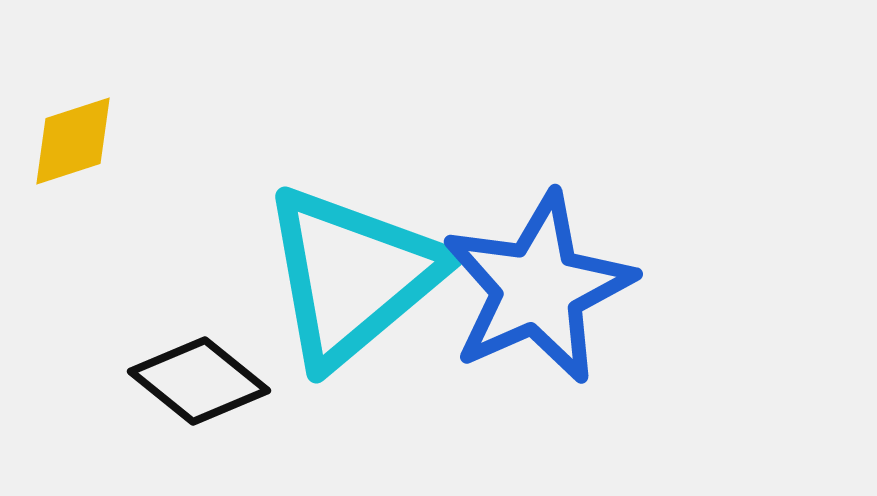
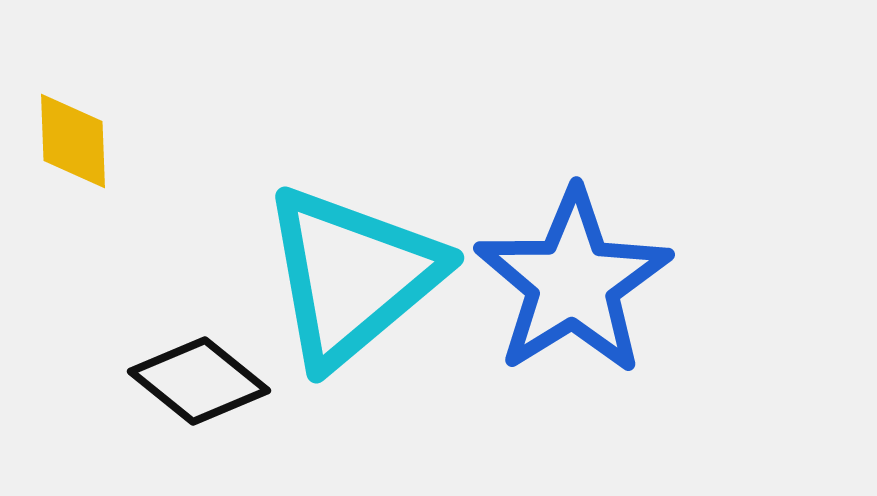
yellow diamond: rotated 74 degrees counterclockwise
blue star: moved 35 px right, 6 px up; rotated 8 degrees counterclockwise
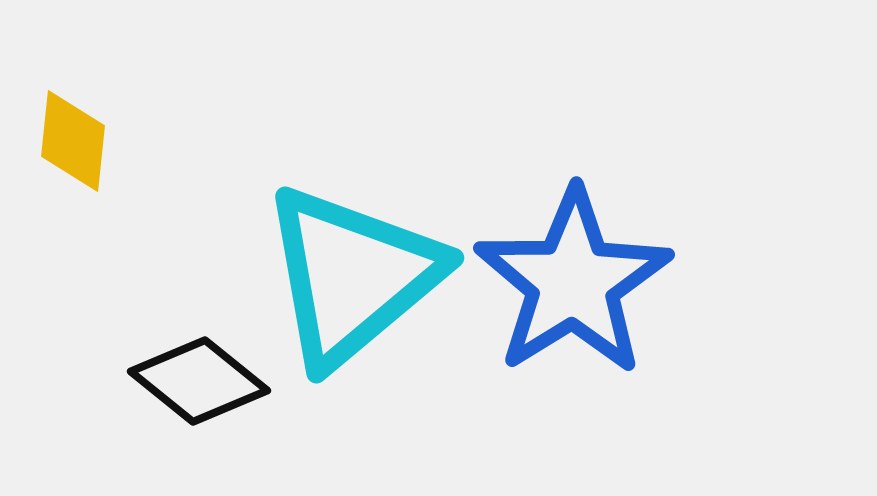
yellow diamond: rotated 8 degrees clockwise
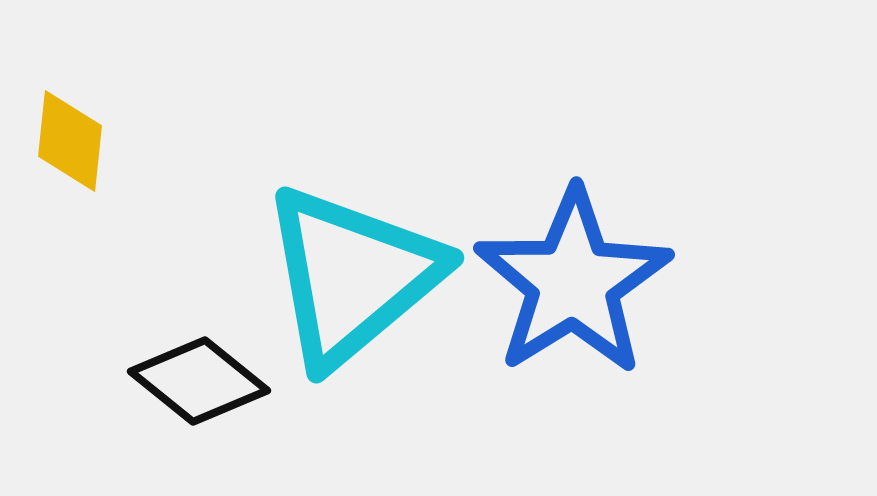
yellow diamond: moved 3 px left
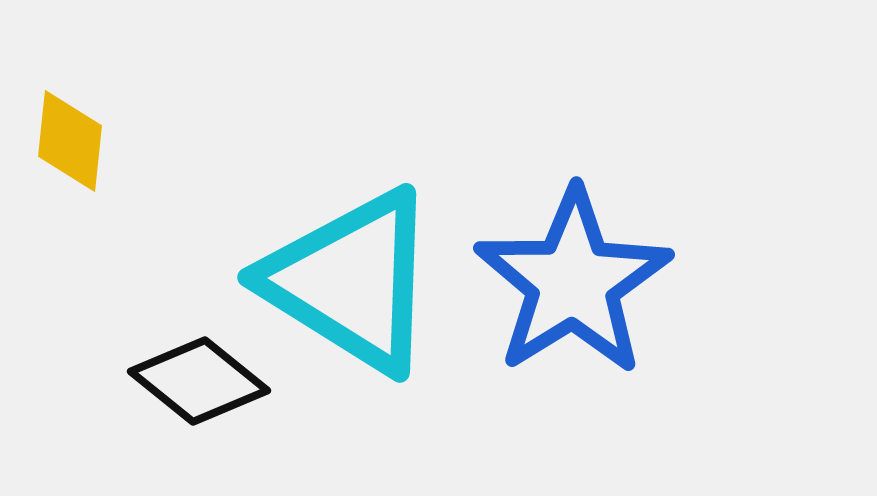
cyan triangle: moved 1 px left, 5 px down; rotated 48 degrees counterclockwise
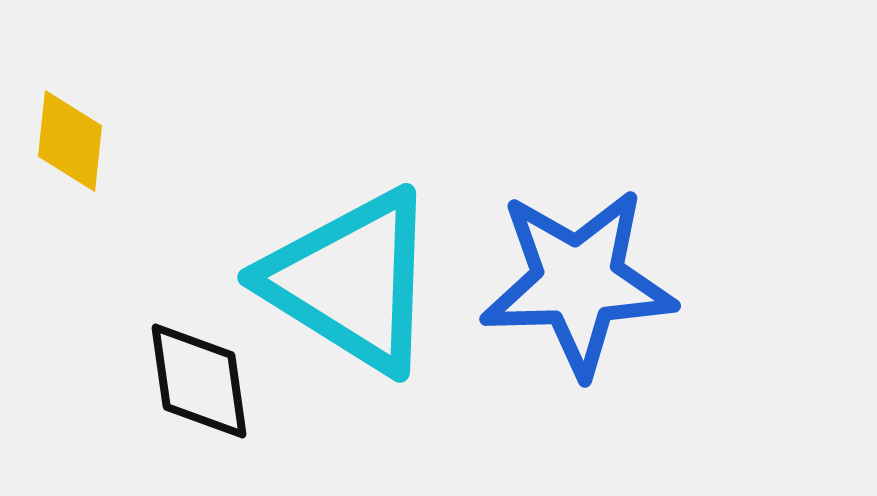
blue star: moved 5 px right; rotated 30 degrees clockwise
black diamond: rotated 43 degrees clockwise
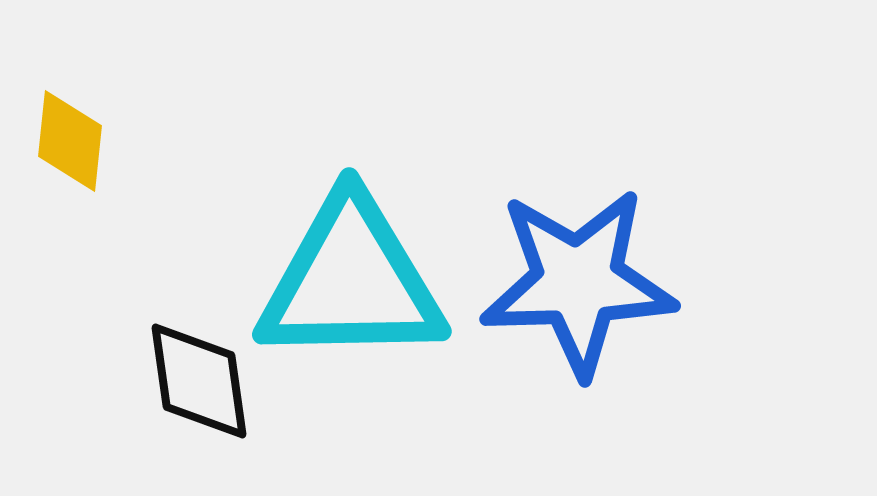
cyan triangle: rotated 33 degrees counterclockwise
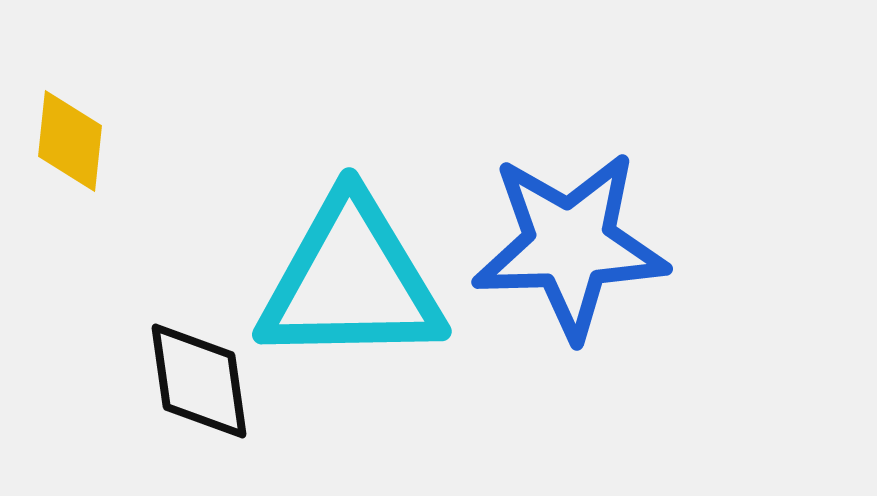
blue star: moved 8 px left, 37 px up
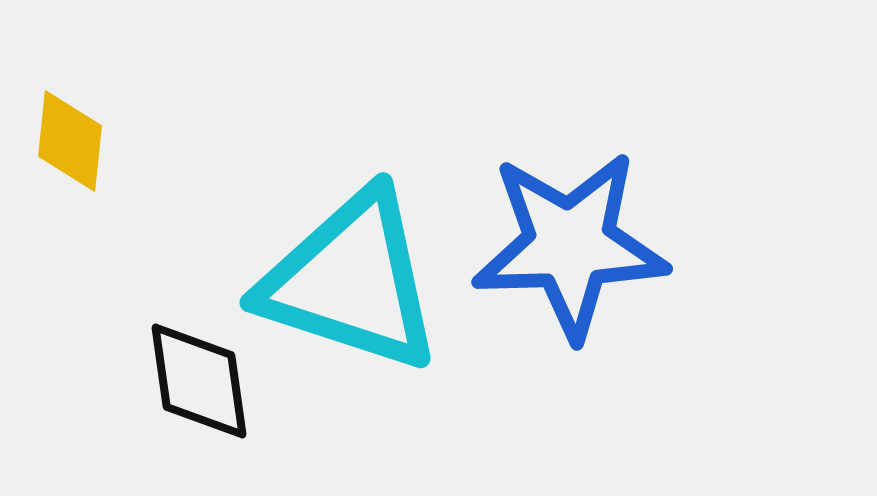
cyan triangle: rotated 19 degrees clockwise
